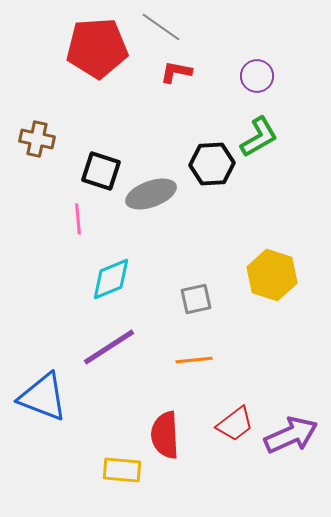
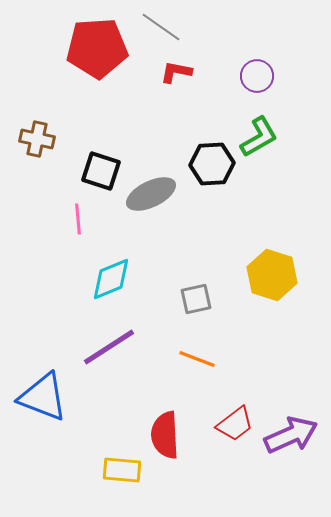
gray ellipse: rotated 6 degrees counterclockwise
orange line: moved 3 px right, 1 px up; rotated 27 degrees clockwise
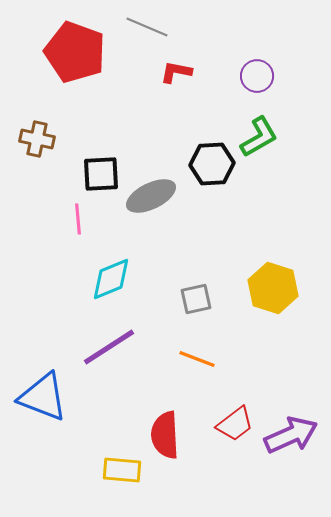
gray line: moved 14 px left; rotated 12 degrees counterclockwise
red pentagon: moved 22 px left, 4 px down; rotated 24 degrees clockwise
black square: moved 3 px down; rotated 21 degrees counterclockwise
gray ellipse: moved 2 px down
yellow hexagon: moved 1 px right, 13 px down
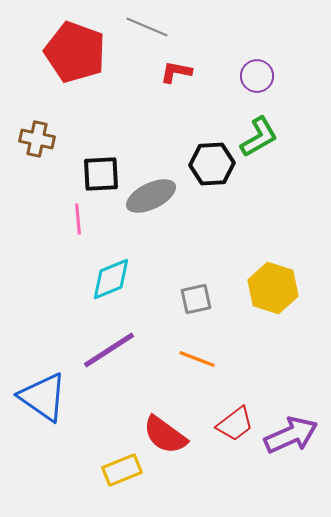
purple line: moved 3 px down
blue triangle: rotated 14 degrees clockwise
red semicircle: rotated 51 degrees counterclockwise
yellow rectangle: rotated 27 degrees counterclockwise
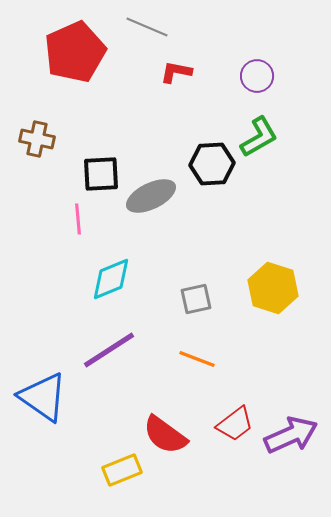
red pentagon: rotated 28 degrees clockwise
